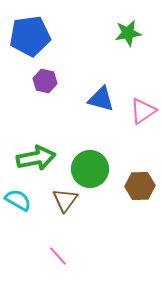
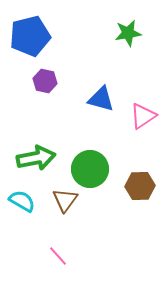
blue pentagon: rotated 6 degrees counterclockwise
pink triangle: moved 5 px down
cyan semicircle: moved 4 px right, 1 px down
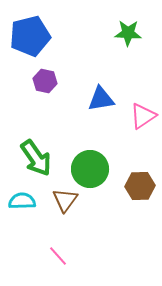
green star: rotated 12 degrees clockwise
blue triangle: rotated 24 degrees counterclockwise
green arrow: rotated 66 degrees clockwise
cyan semicircle: rotated 32 degrees counterclockwise
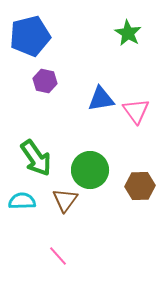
green star: rotated 28 degrees clockwise
pink triangle: moved 7 px left, 5 px up; rotated 32 degrees counterclockwise
green circle: moved 1 px down
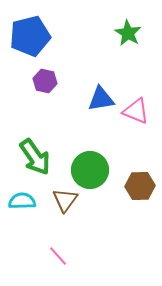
pink triangle: rotated 32 degrees counterclockwise
green arrow: moved 1 px left, 1 px up
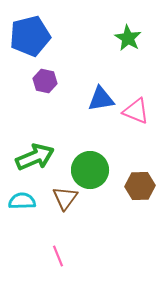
green star: moved 5 px down
green arrow: rotated 78 degrees counterclockwise
brown triangle: moved 2 px up
pink line: rotated 20 degrees clockwise
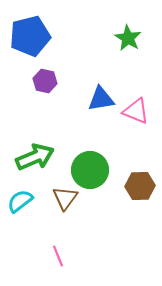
cyan semicircle: moved 2 px left; rotated 36 degrees counterclockwise
